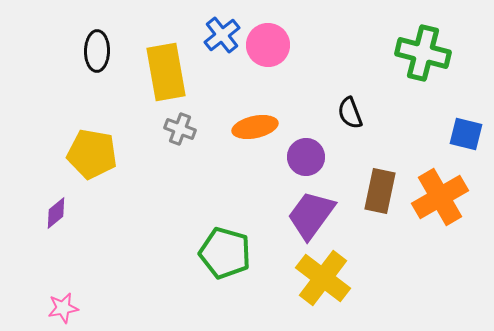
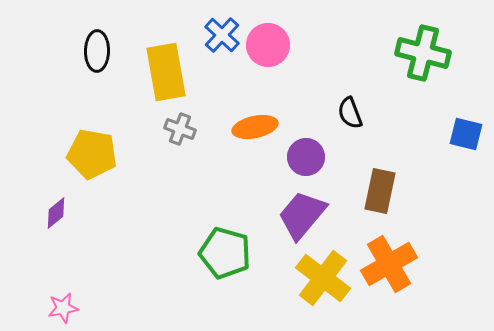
blue cross: rotated 9 degrees counterclockwise
orange cross: moved 51 px left, 67 px down
purple trapezoid: moved 9 px left; rotated 4 degrees clockwise
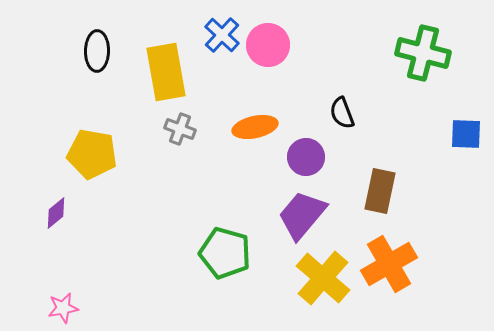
black semicircle: moved 8 px left
blue square: rotated 12 degrees counterclockwise
yellow cross: rotated 4 degrees clockwise
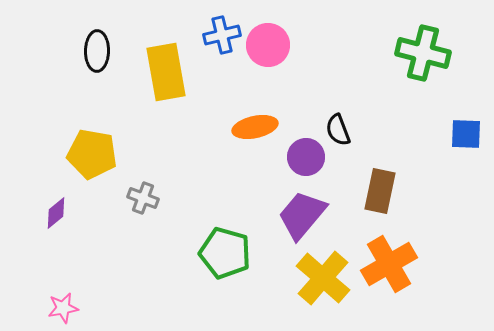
blue cross: rotated 33 degrees clockwise
black semicircle: moved 4 px left, 17 px down
gray cross: moved 37 px left, 69 px down
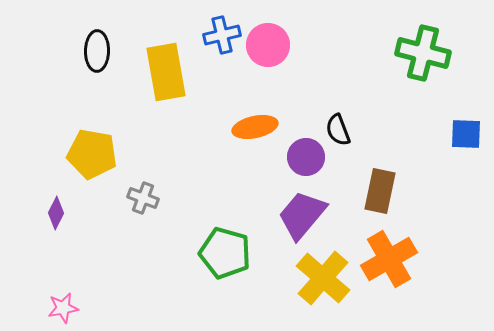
purple diamond: rotated 24 degrees counterclockwise
orange cross: moved 5 px up
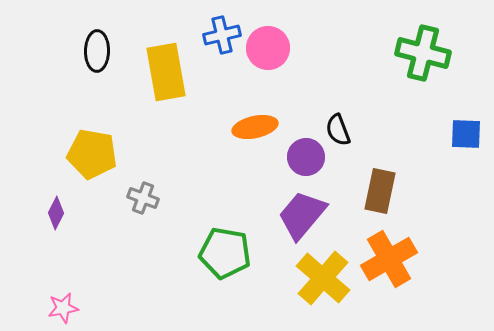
pink circle: moved 3 px down
green pentagon: rotated 6 degrees counterclockwise
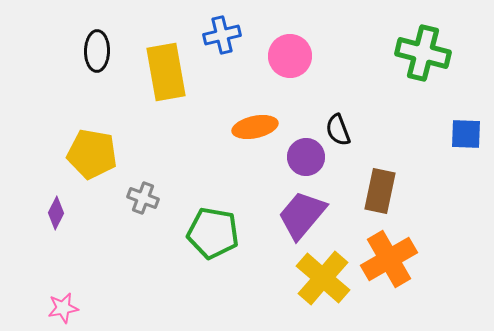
pink circle: moved 22 px right, 8 px down
green pentagon: moved 12 px left, 20 px up
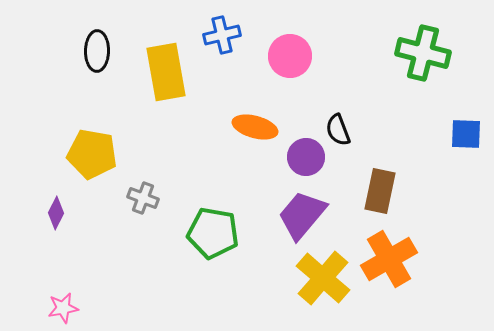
orange ellipse: rotated 27 degrees clockwise
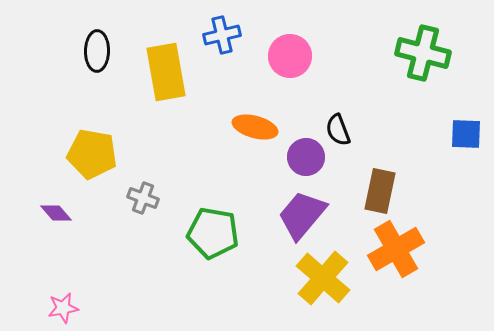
purple diamond: rotated 68 degrees counterclockwise
orange cross: moved 7 px right, 10 px up
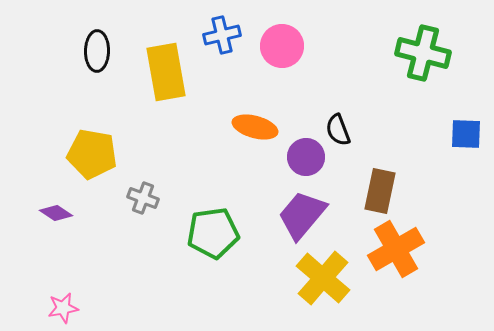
pink circle: moved 8 px left, 10 px up
purple diamond: rotated 16 degrees counterclockwise
green pentagon: rotated 18 degrees counterclockwise
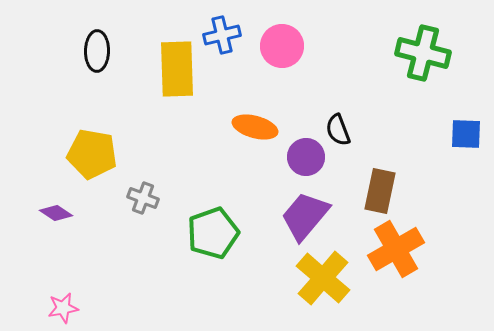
yellow rectangle: moved 11 px right, 3 px up; rotated 8 degrees clockwise
purple trapezoid: moved 3 px right, 1 px down
green pentagon: rotated 12 degrees counterclockwise
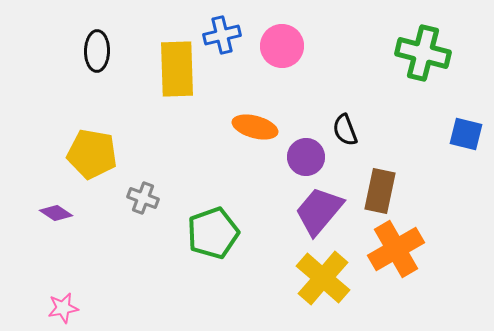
black semicircle: moved 7 px right
blue square: rotated 12 degrees clockwise
purple trapezoid: moved 14 px right, 5 px up
